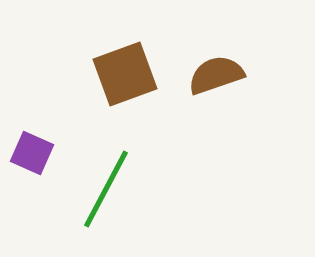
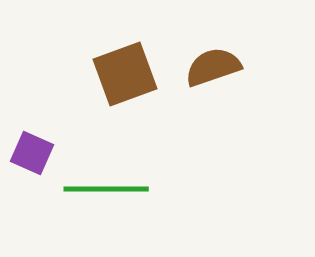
brown semicircle: moved 3 px left, 8 px up
green line: rotated 62 degrees clockwise
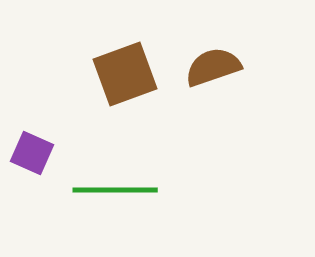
green line: moved 9 px right, 1 px down
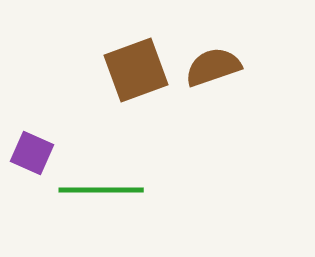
brown square: moved 11 px right, 4 px up
green line: moved 14 px left
